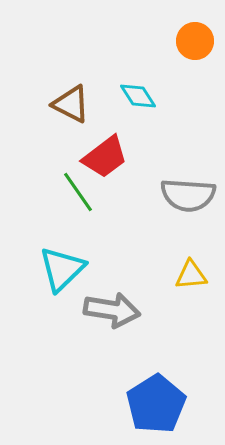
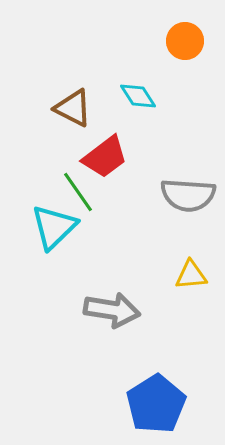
orange circle: moved 10 px left
brown triangle: moved 2 px right, 4 px down
cyan triangle: moved 8 px left, 42 px up
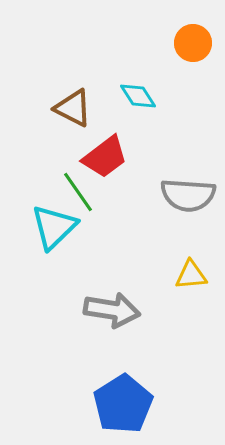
orange circle: moved 8 px right, 2 px down
blue pentagon: moved 33 px left
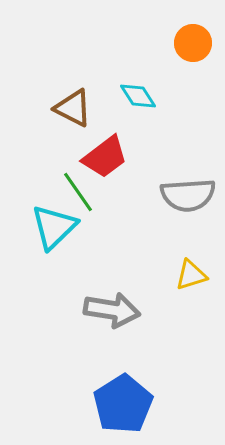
gray semicircle: rotated 8 degrees counterclockwise
yellow triangle: rotated 12 degrees counterclockwise
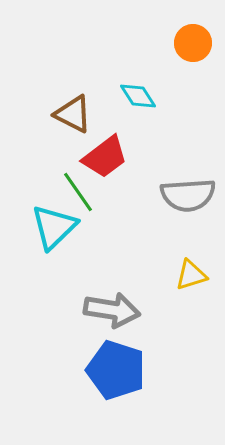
brown triangle: moved 6 px down
blue pentagon: moved 7 px left, 34 px up; rotated 22 degrees counterclockwise
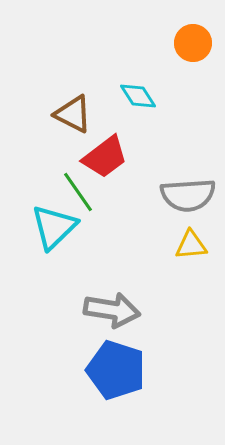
yellow triangle: moved 30 px up; rotated 12 degrees clockwise
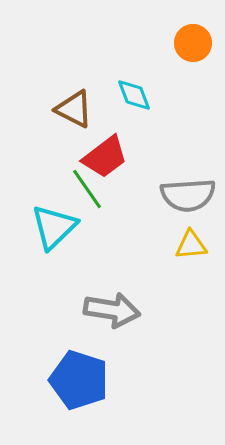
cyan diamond: moved 4 px left, 1 px up; rotated 12 degrees clockwise
brown triangle: moved 1 px right, 5 px up
green line: moved 9 px right, 3 px up
blue pentagon: moved 37 px left, 10 px down
